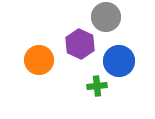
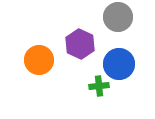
gray circle: moved 12 px right
blue circle: moved 3 px down
green cross: moved 2 px right
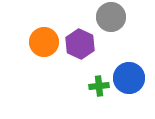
gray circle: moved 7 px left
orange circle: moved 5 px right, 18 px up
blue circle: moved 10 px right, 14 px down
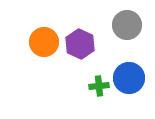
gray circle: moved 16 px right, 8 px down
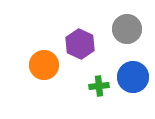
gray circle: moved 4 px down
orange circle: moved 23 px down
blue circle: moved 4 px right, 1 px up
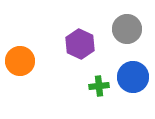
orange circle: moved 24 px left, 4 px up
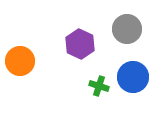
green cross: rotated 24 degrees clockwise
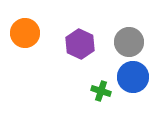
gray circle: moved 2 px right, 13 px down
orange circle: moved 5 px right, 28 px up
green cross: moved 2 px right, 5 px down
